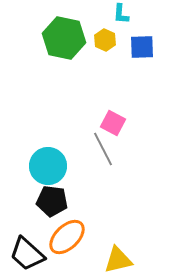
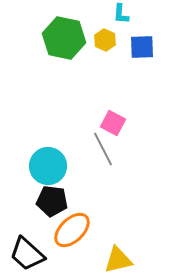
orange ellipse: moved 5 px right, 7 px up
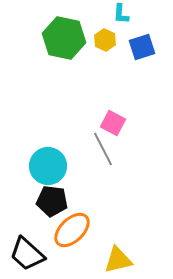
blue square: rotated 16 degrees counterclockwise
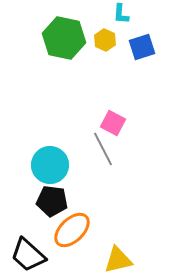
cyan circle: moved 2 px right, 1 px up
black trapezoid: moved 1 px right, 1 px down
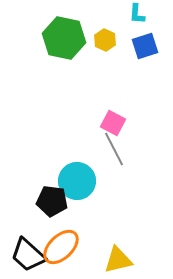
cyan L-shape: moved 16 px right
blue square: moved 3 px right, 1 px up
gray line: moved 11 px right
cyan circle: moved 27 px right, 16 px down
orange ellipse: moved 11 px left, 17 px down
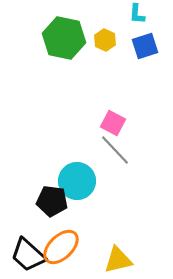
gray line: moved 1 px right, 1 px down; rotated 16 degrees counterclockwise
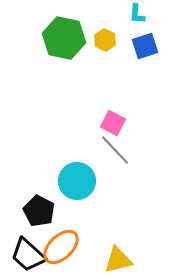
black pentagon: moved 13 px left, 10 px down; rotated 20 degrees clockwise
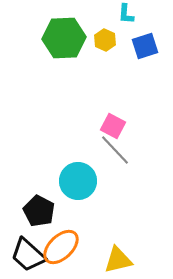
cyan L-shape: moved 11 px left
green hexagon: rotated 15 degrees counterclockwise
pink square: moved 3 px down
cyan circle: moved 1 px right
